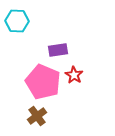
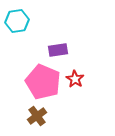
cyan hexagon: rotated 10 degrees counterclockwise
red star: moved 1 px right, 4 px down
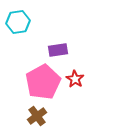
cyan hexagon: moved 1 px right, 1 px down
pink pentagon: rotated 20 degrees clockwise
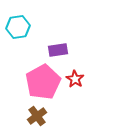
cyan hexagon: moved 5 px down
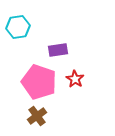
pink pentagon: moved 4 px left; rotated 24 degrees counterclockwise
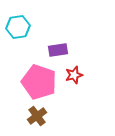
red star: moved 1 px left, 4 px up; rotated 24 degrees clockwise
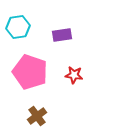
purple rectangle: moved 4 px right, 15 px up
red star: rotated 24 degrees clockwise
pink pentagon: moved 9 px left, 10 px up
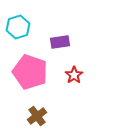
cyan hexagon: rotated 10 degrees counterclockwise
purple rectangle: moved 2 px left, 7 px down
red star: rotated 30 degrees clockwise
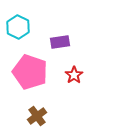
cyan hexagon: rotated 15 degrees counterclockwise
